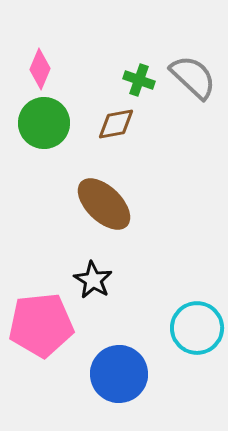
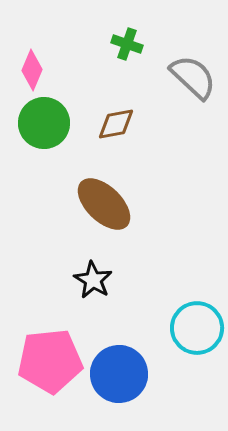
pink diamond: moved 8 px left, 1 px down
green cross: moved 12 px left, 36 px up
pink pentagon: moved 9 px right, 36 px down
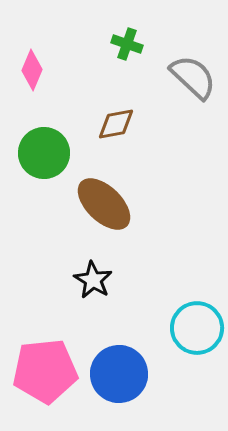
green circle: moved 30 px down
pink pentagon: moved 5 px left, 10 px down
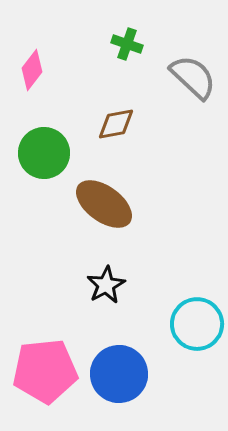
pink diamond: rotated 15 degrees clockwise
brown ellipse: rotated 8 degrees counterclockwise
black star: moved 13 px right, 5 px down; rotated 12 degrees clockwise
cyan circle: moved 4 px up
